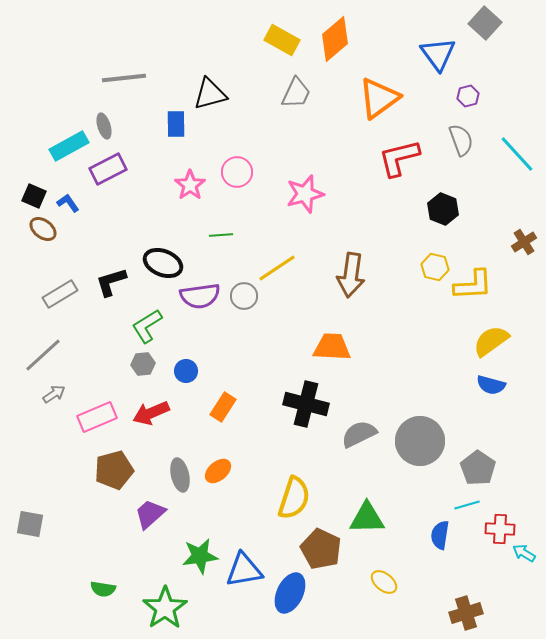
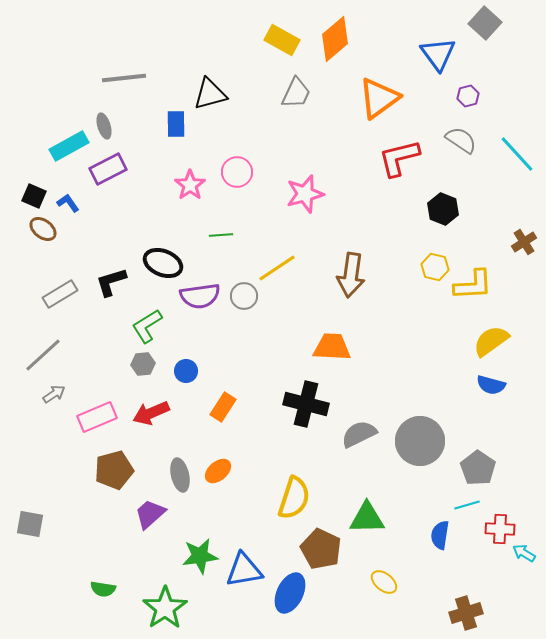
gray semicircle at (461, 140): rotated 36 degrees counterclockwise
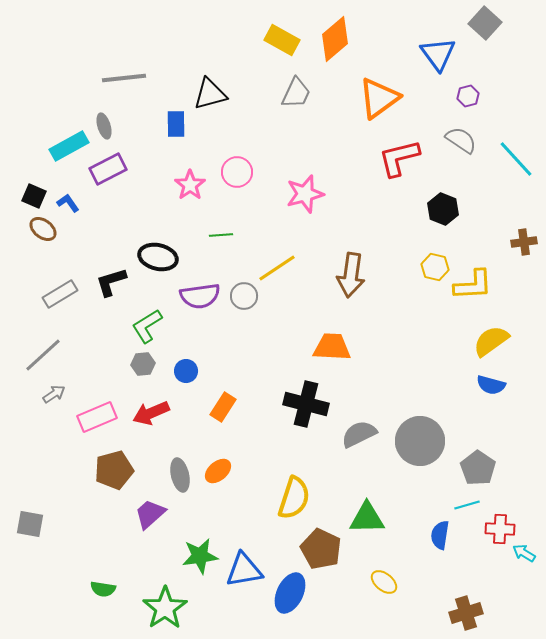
cyan line at (517, 154): moved 1 px left, 5 px down
brown cross at (524, 242): rotated 25 degrees clockwise
black ellipse at (163, 263): moved 5 px left, 6 px up; rotated 9 degrees counterclockwise
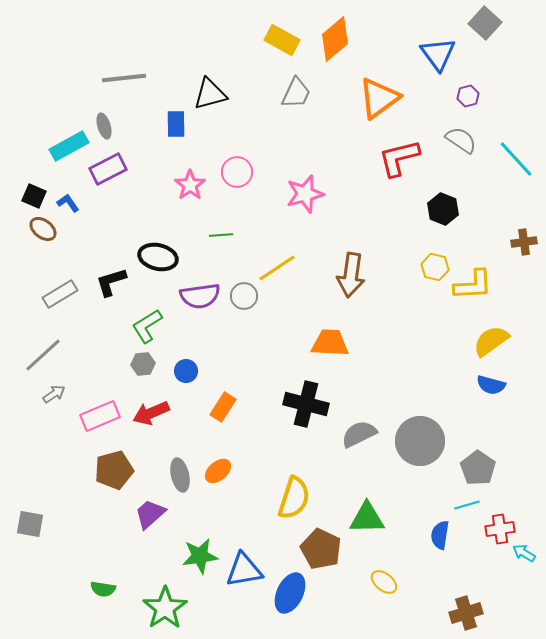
orange trapezoid at (332, 347): moved 2 px left, 4 px up
pink rectangle at (97, 417): moved 3 px right, 1 px up
red cross at (500, 529): rotated 12 degrees counterclockwise
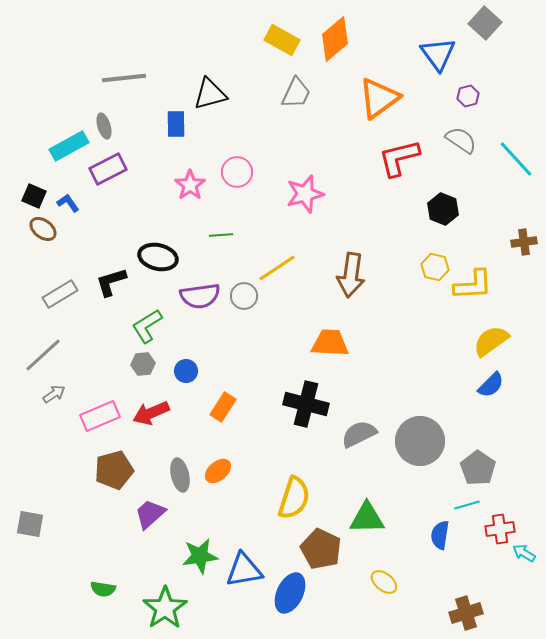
blue semicircle at (491, 385): rotated 60 degrees counterclockwise
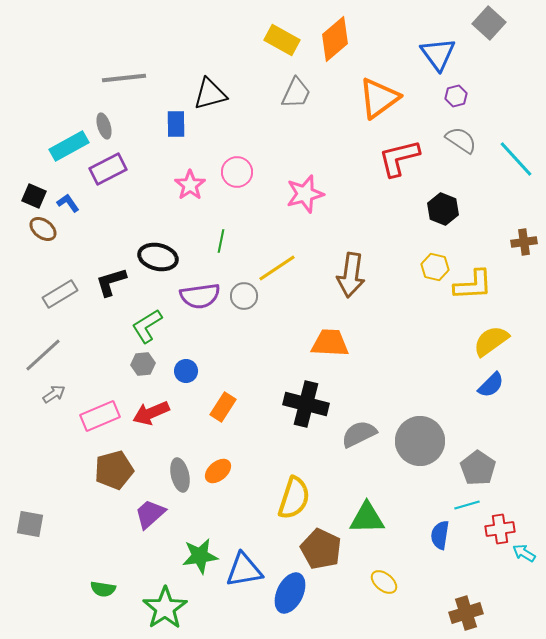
gray square at (485, 23): moved 4 px right
purple hexagon at (468, 96): moved 12 px left
green line at (221, 235): moved 6 px down; rotated 75 degrees counterclockwise
